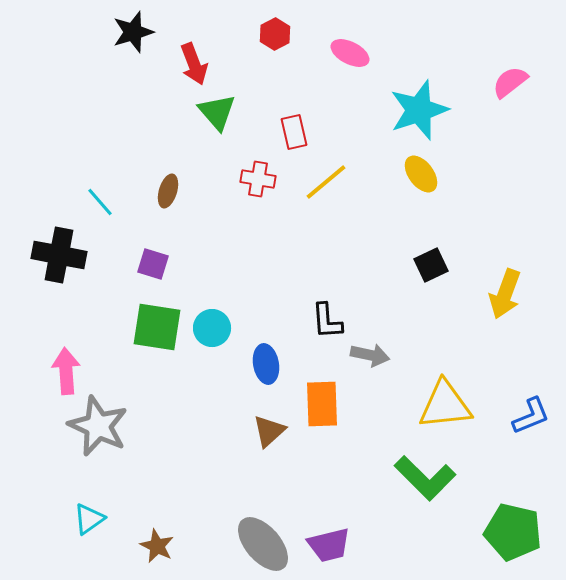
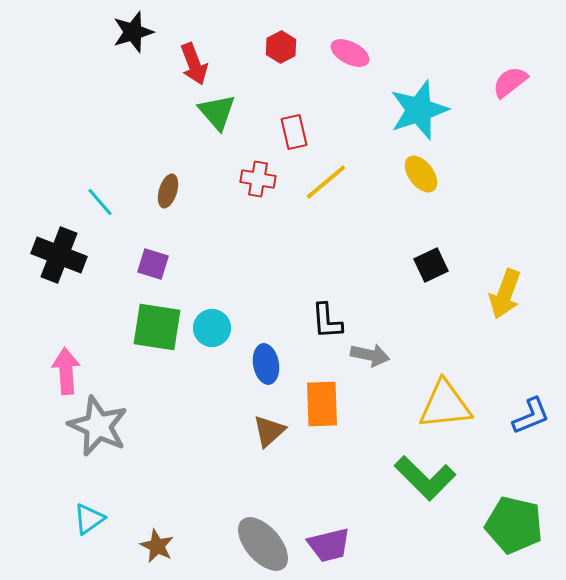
red hexagon: moved 6 px right, 13 px down
black cross: rotated 10 degrees clockwise
green pentagon: moved 1 px right, 7 px up
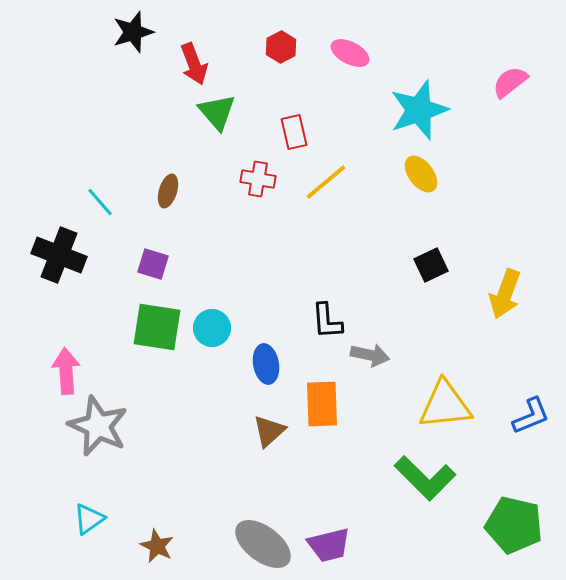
gray ellipse: rotated 12 degrees counterclockwise
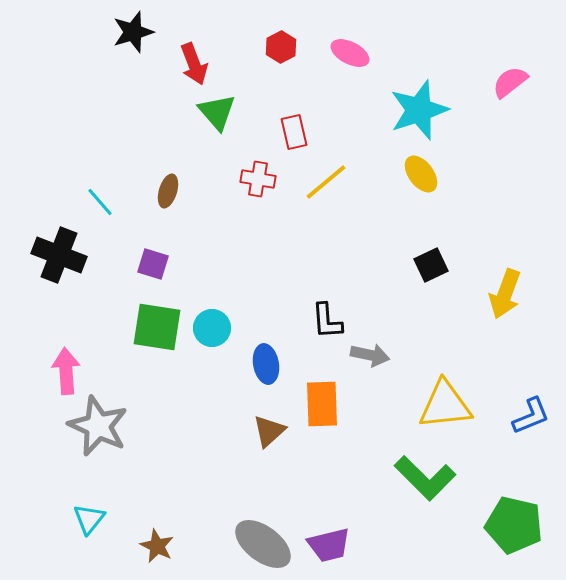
cyan triangle: rotated 16 degrees counterclockwise
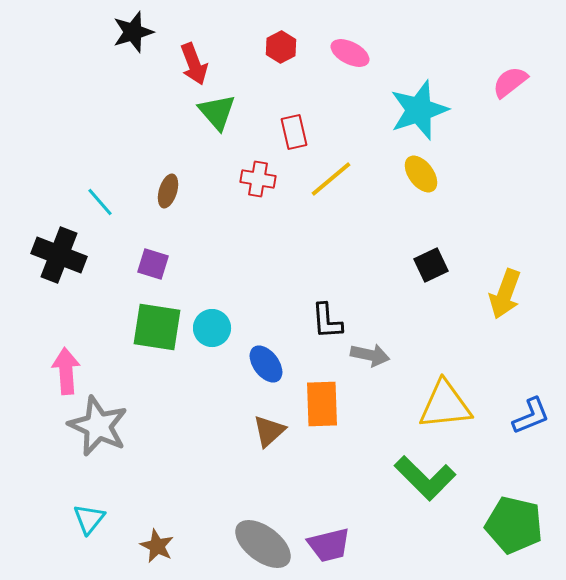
yellow line: moved 5 px right, 3 px up
blue ellipse: rotated 27 degrees counterclockwise
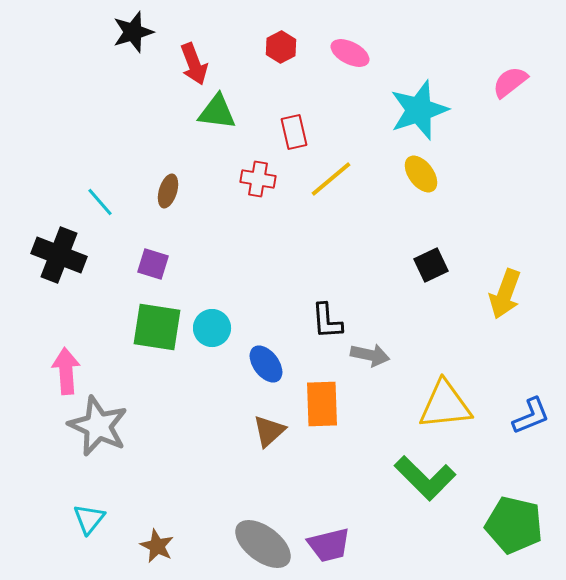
green triangle: rotated 42 degrees counterclockwise
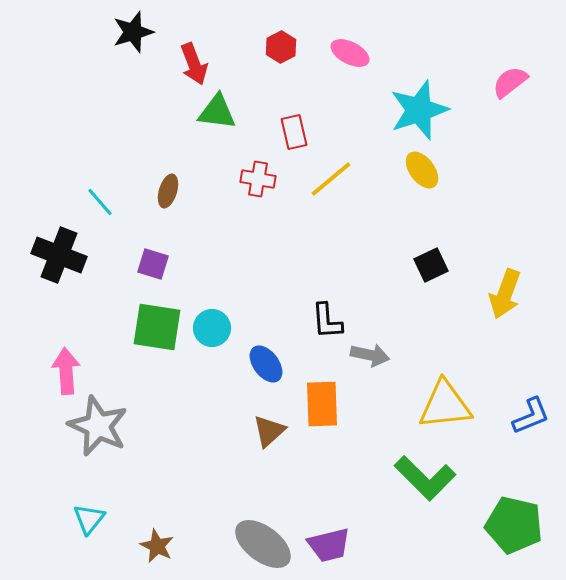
yellow ellipse: moved 1 px right, 4 px up
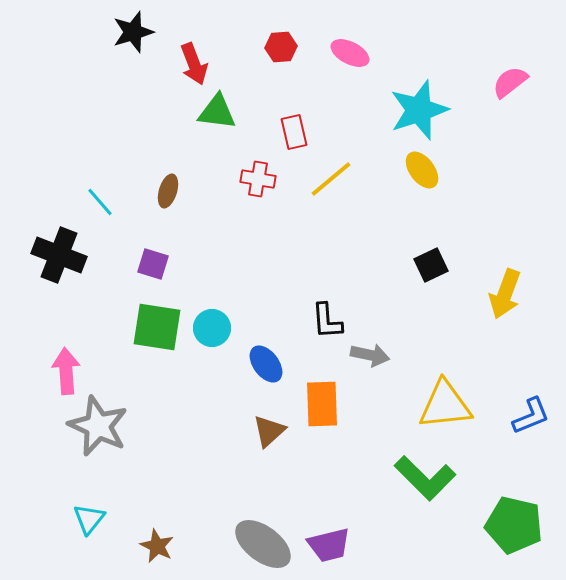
red hexagon: rotated 24 degrees clockwise
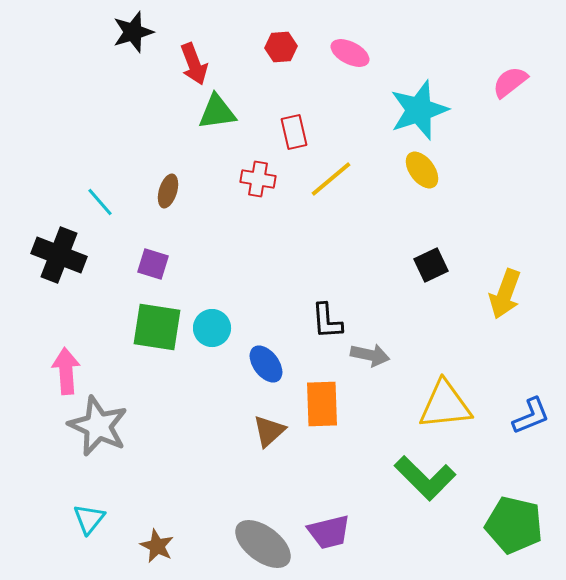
green triangle: rotated 15 degrees counterclockwise
purple trapezoid: moved 13 px up
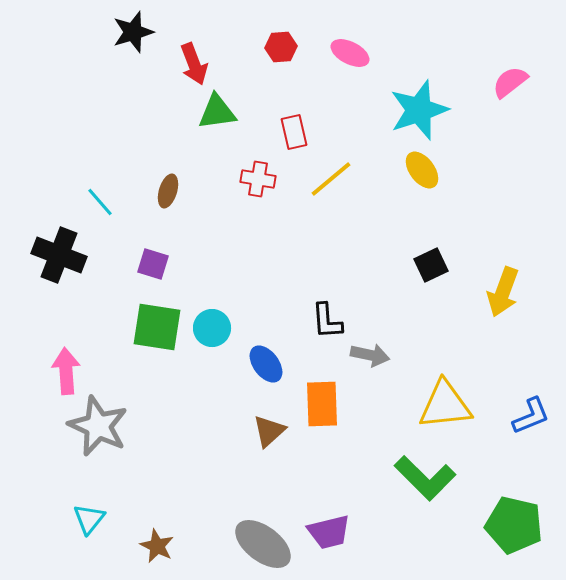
yellow arrow: moved 2 px left, 2 px up
